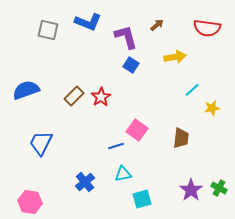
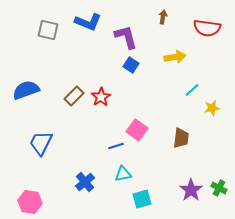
brown arrow: moved 6 px right, 8 px up; rotated 40 degrees counterclockwise
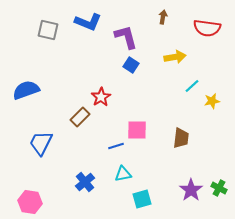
cyan line: moved 4 px up
brown rectangle: moved 6 px right, 21 px down
yellow star: moved 7 px up
pink square: rotated 35 degrees counterclockwise
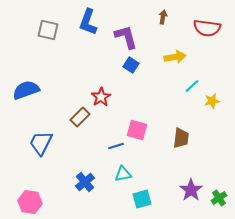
blue L-shape: rotated 88 degrees clockwise
pink square: rotated 15 degrees clockwise
green cross: moved 10 px down; rotated 28 degrees clockwise
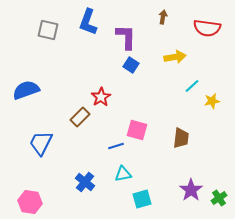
purple L-shape: rotated 16 degrees clockwise
blue cross: rotated 12 degrees counterclockwise
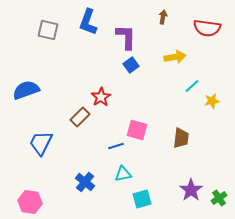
blue square: rotated 21 degrees clockwise
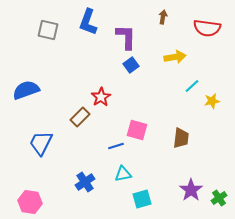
blue cross: rotated 18 degrees clockwise
